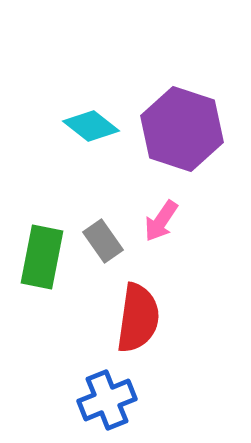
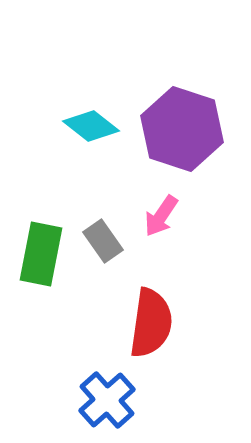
pink arrow: moved 5 px up
green rectangle: moved 1 px left, 3 px up
red semicircle: moved 13 px right, 5 px down
blue cross: rotated 20 degrees counterclockwise
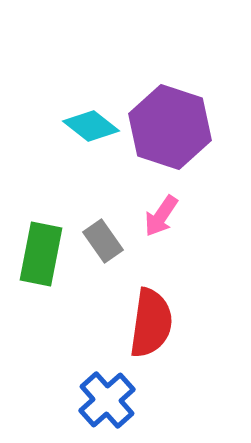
purple hexagon: moved 12 px left, 2 px up
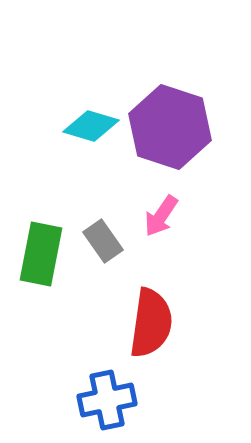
cyan diamond: rotated 22 degrees counterclockwise
blue cross: rotated 30 degrees clockwise
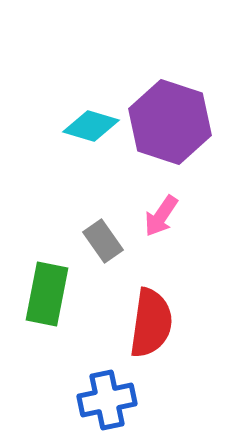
purple hexagon: moved 5 px up
green rectangle: moved 6 px right, 40 px down
